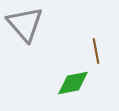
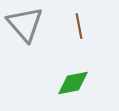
brown line: moved 17 px left, 25 px up
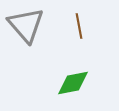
gray triangle: moved 1 px right, 1 px down
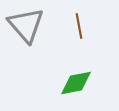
green diamond: moved 3 px right
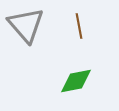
green diamond: moved 2 px up
